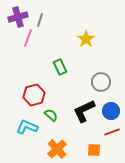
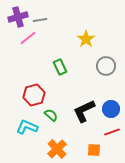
gray line: rotated 64 degrees clockwise
pink line: rotated 30 degrees clockwise
gray circle: moved 5 px right, 16 px up
blue circle: moved 2 px up
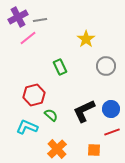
purple cross: rotated 12 degrees counterclockwise
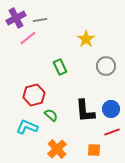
purple cross: moved 2 px left, 1 px down
black L-shape: moved 1 px right; rotated 70 degrees counterclockwise
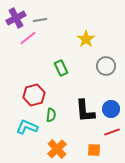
green rectangle: moved 1 px right, 1 px down
green semicircle: rotated 56 degrees clockwise
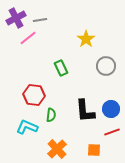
red hexagon: rotated 20 degrees clockwise
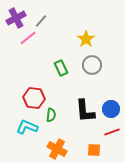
gray line: moved 1 px right, 1 px down; rotated 40 degrees counterclockwise
gray circle: moved 14 px left, 1 px up
red hexagon: moved 3 px down
orange cross: rotated 18 degrees counterclockwise
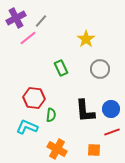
gray circle: moved 8 px right, 4 px down
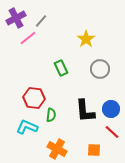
red line: rotated 63 degrees clockwise
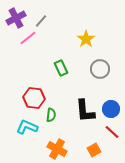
orange square: rotated 32 degrees counterclockwise
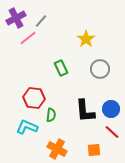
orange square: rotated 24 degrees clockwise
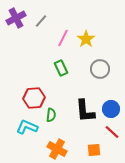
pink line: moved 35 px right; rotated 24 degrees counterclockwise
red hexagon: rotated 10 degrees counterclockwise
